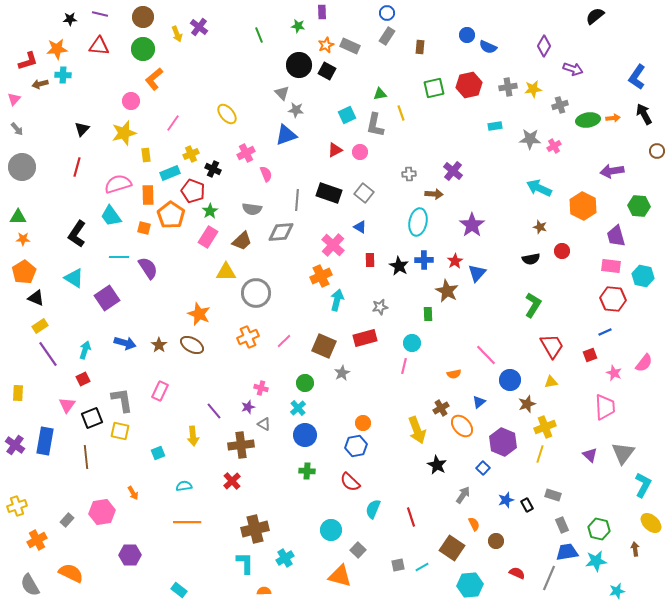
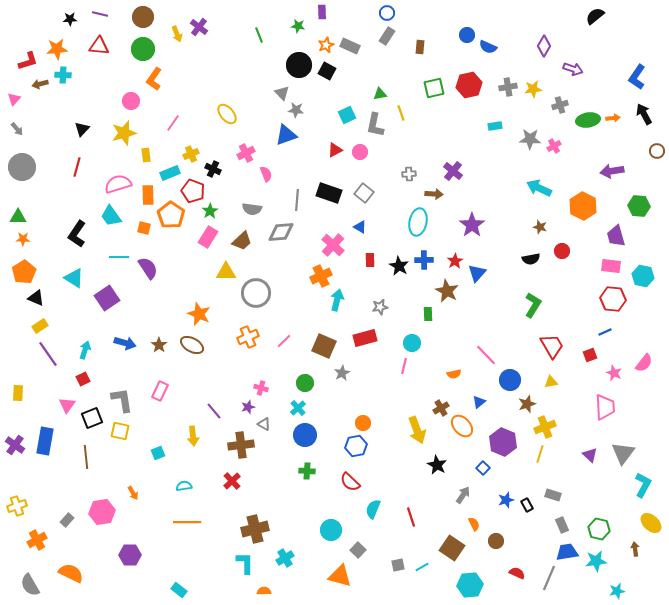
orange L-shape at (154, 79): rotated 15 degrees counterclockwise
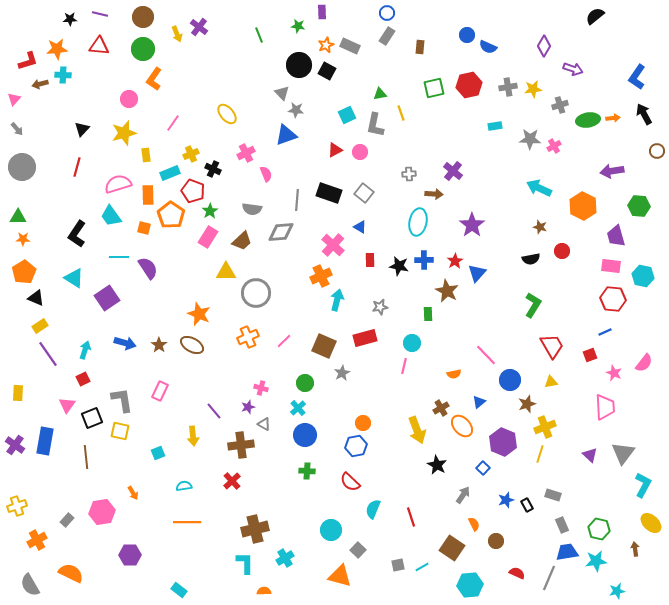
pink circle at (131, 101): moved 2 px left, 2 px up
black star at (399, 266): rotated 18 degrees counterclockwise
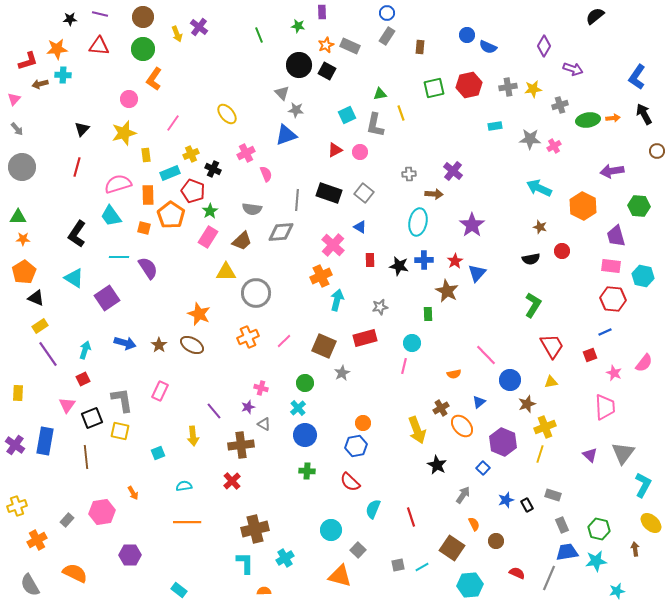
orange semicircle at (71, 573): moved 4 px right
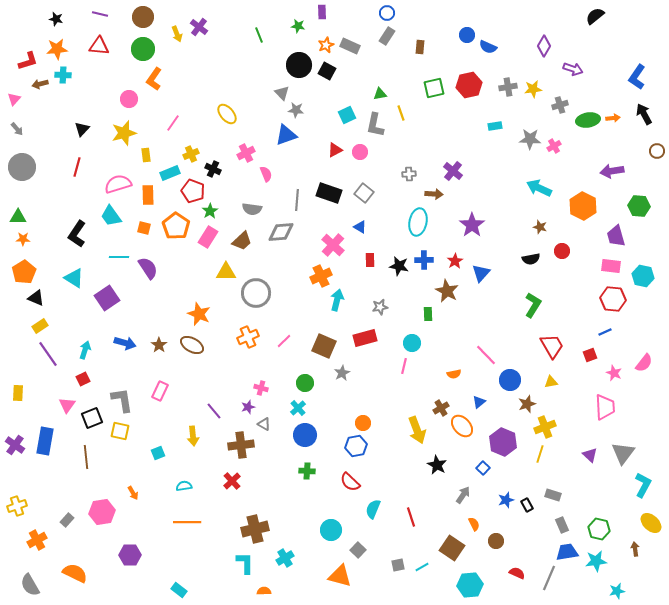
black star at (70, 19): moved 14 px left; rotated 16 degrees clockwise
orange pentagon at (171, 215): moved 5 px right, 11 px down
blue triangle at (477, 273): moved 4 px right
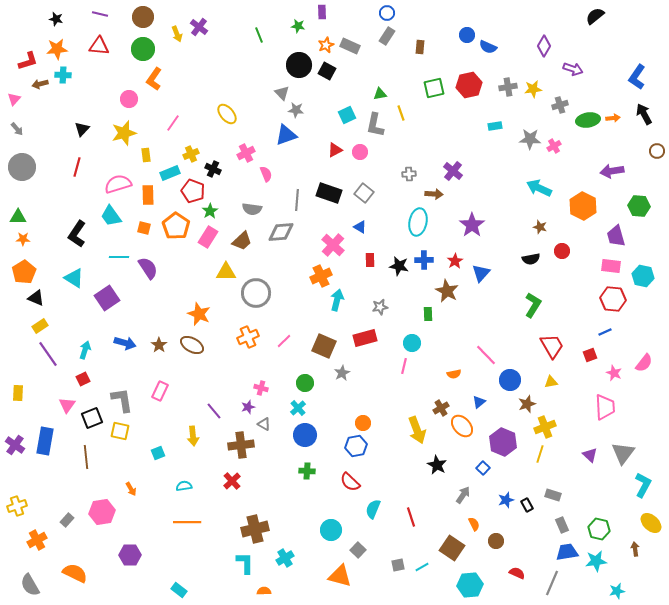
orange arrow at (133, 493): moved 2 px left, 4 px up
gray line at (549, 578): moved 3 px right, 5 px down
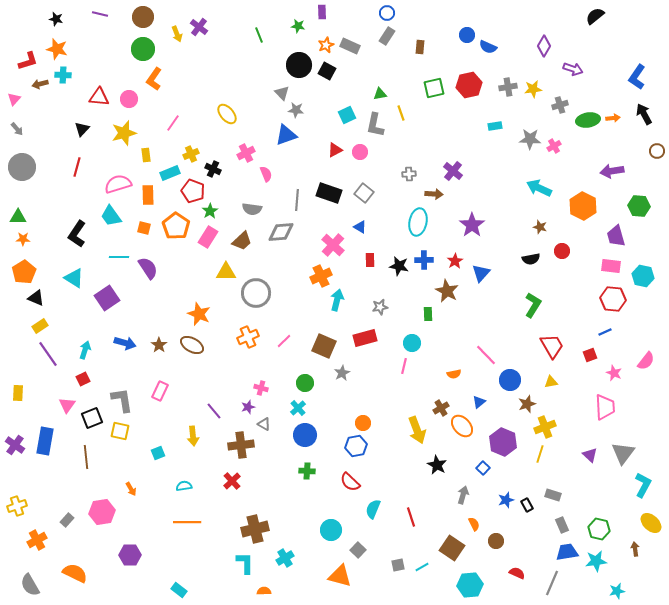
red triangle at (99, 46): moved 51 px down
orange star at (57, 49): rotated 20 degrees clockwise
pink semicircle at (644, 363): moved 2 px right, 2 px up
gray arrow at (463, 495): rotated 18 degrees counterclockwise
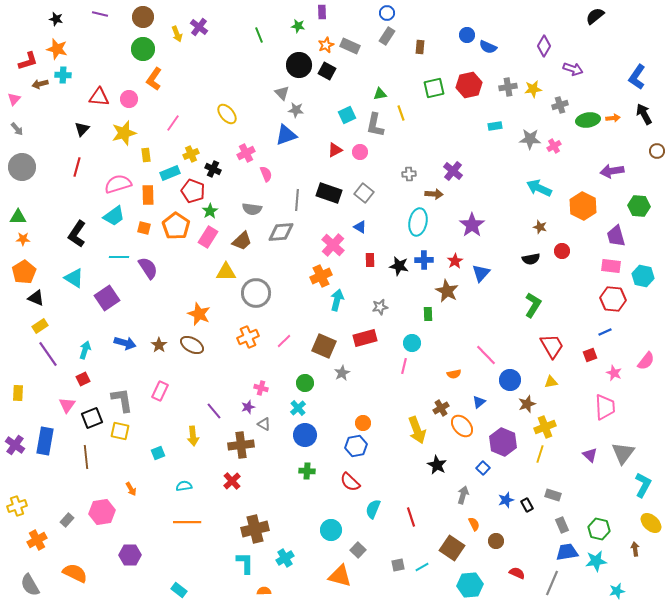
cyan trapezoid at (111, 216): moved 3 px right; rotated 90 degrees counterclockwise
